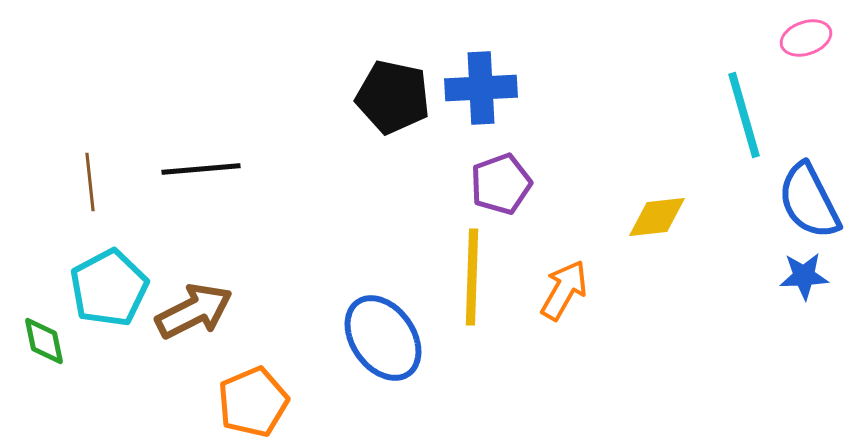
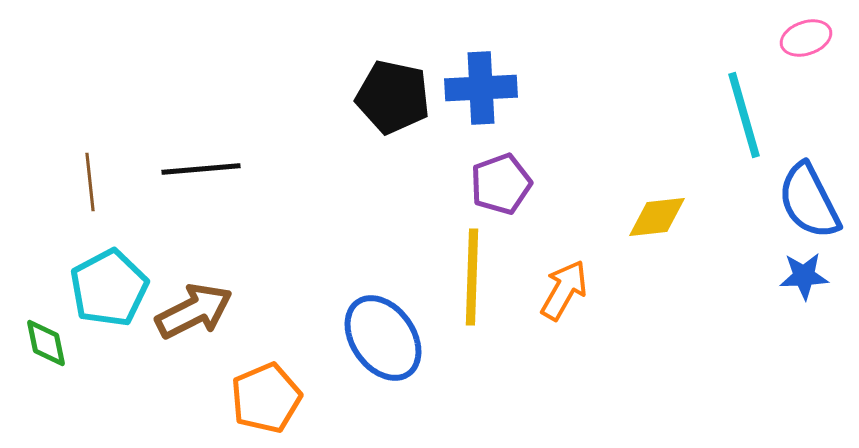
green diamond: moved 2 px right, 2 px down
orange pentagon: moved 13 px right, 4 px up
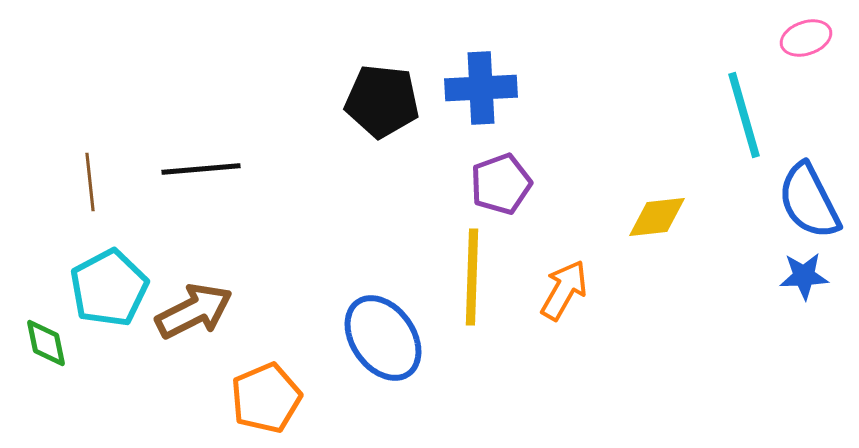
black pentagon: moved 11 px left, 4 px down; rotated 6 degrees counterclockwise
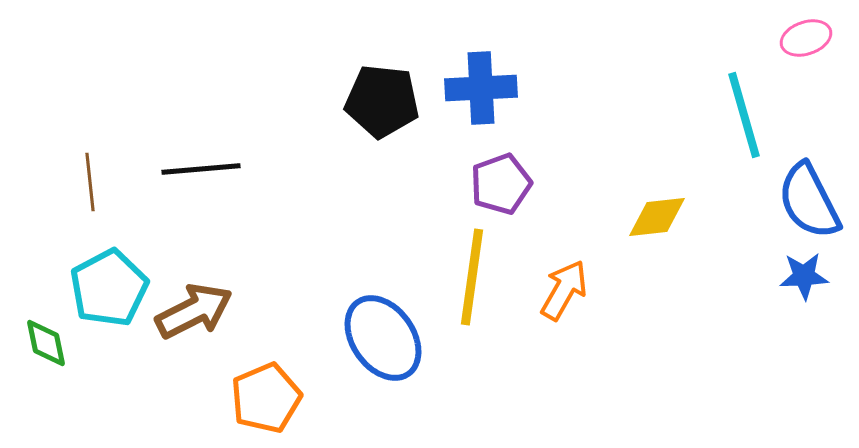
yellow line: rotated 6 degrees clockwise
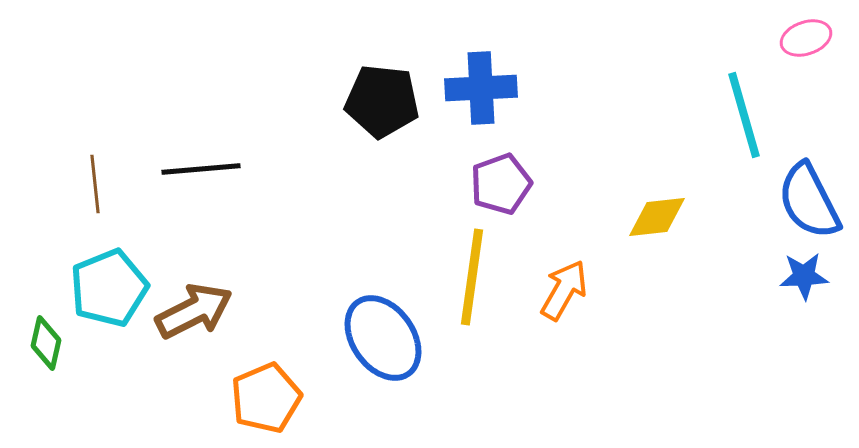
brown line: moved 5 px right, 2 px down
cyan pentagon: rotated 6 degrees clockwise
green diamond: rotated 24 degrees clockwise
